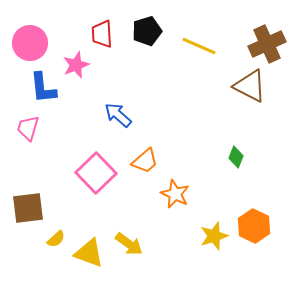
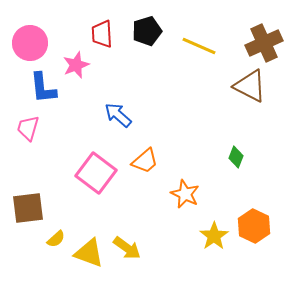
brown cross: moved 3 px left, 1 px up
pink square: rotated 9 degrees counterclockwise
orange star: moved 10 px right
yellow star: rotated 16 degrees counterclockwise
yellow arrow: moved 2 px left, 4 px down
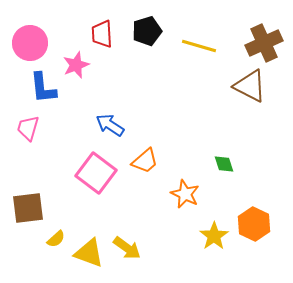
yellow line: rotated 8 degrees counterclockwise
blue arrow: moved 8 px left, 10 px down; rotated 8 degrees counterclockwise
green diamond: moved 12 px left, 7 px down; rotated 40 degrees counterclockwise
orange hexagon: moved 2 px up
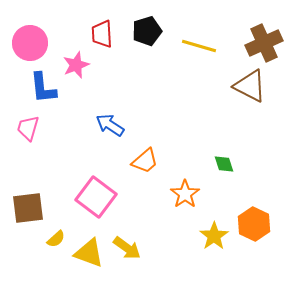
pink square: moved 24 px down
orange star: rotated 12 degrees clockwise
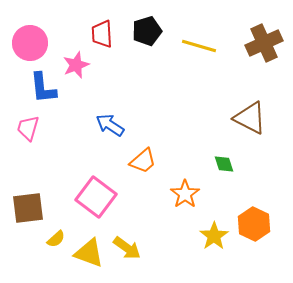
brown triangle: moved 32 px down
orange trapezoid: moved 2 px left
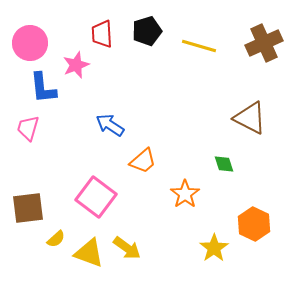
yellow star: moved 12 px down
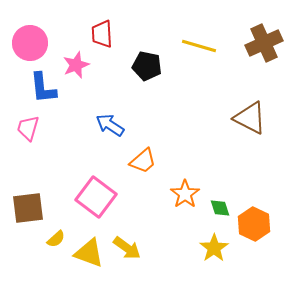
black pentagon: moved 35 px down; rotated 28 degrees clockwise
green diamond: moved 4 px left, 44 px down
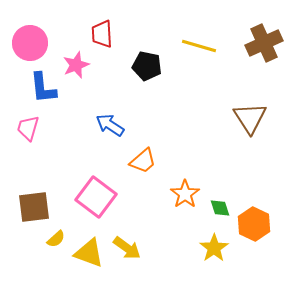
brown triangle: rotated 30 degrees clockwise
brown square: moved 6 px right, 1 px up
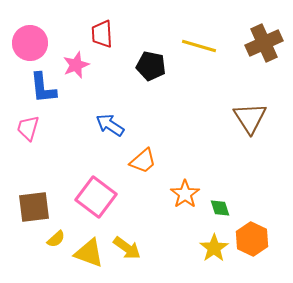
black pentagon: moved 4 px right
orange hexagon: moved 2 px left, 15 px down
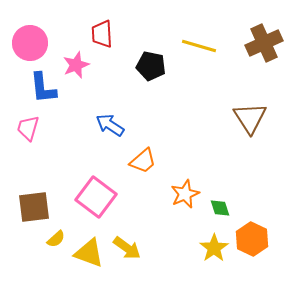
orange star: rotated 12 degrees clockwise
